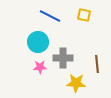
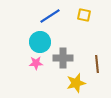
blue line: rotated 60 degrees counterclockwise
cyan circle: moved 2 px right
pink star: moved 4 px left, 4 px up
yellow star: rotated 18 degrees counterclockwise
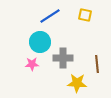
yellow square: moved 1 px right
pink star: moved 4 px left, 1 px down
yellow star: moved 1 px right; rotated 18 degrees clockwise
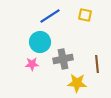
gray cross: moved 1 px down; rotated 12 degrees counterclockwise
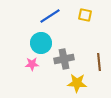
cyan circle: moved 1 px right, 1 px down
gray cross: moved 1 px right
brown line: moved 2 px right, 2 px up
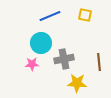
blue line: rotated 10 degrees clockwise
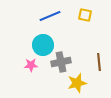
cyan circle: moved 2 px right, 2 px down
gray cross: moved 3 px left, 3 px down
pink star: moved 1 px left, 1 px down
yellow star: rotated 18 degrees counterclockwise
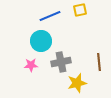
yellow square: moved 5 px left, 5 px up; rotated 24 degrees counterclockwise
cyan circle: moved 2 px left, 4 px up
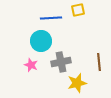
yellow square: moved 2 px left
blue line: moved 1 px right, 2 px down; rotated 20 degrees clockwise
pink star: rotated 24 degrees clockwise
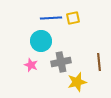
yellow square: moved 5 px left, 8 px down
yellow star: moved 1 px up
